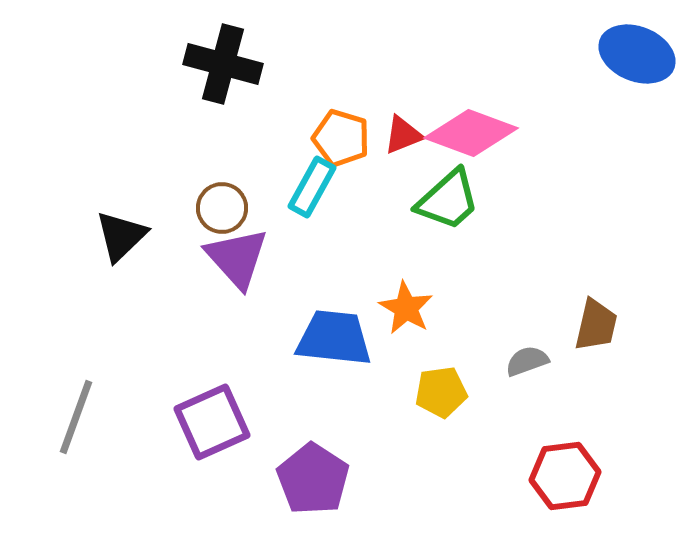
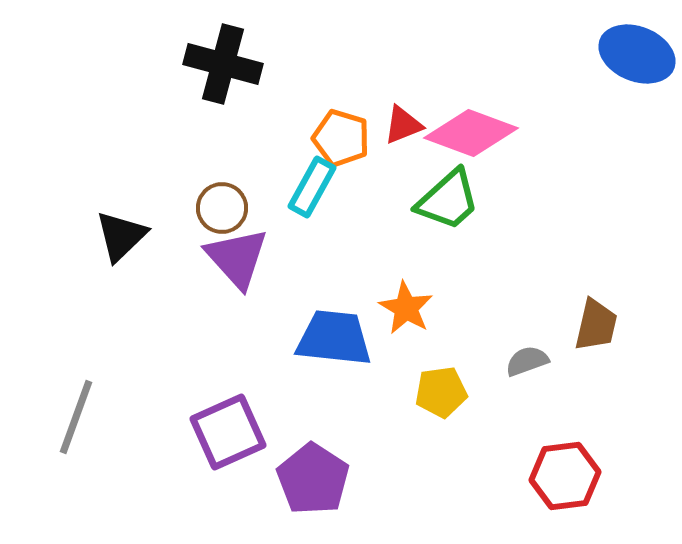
red triangle: moved 10 px up
purple square: moved 16 px right, 10 px down
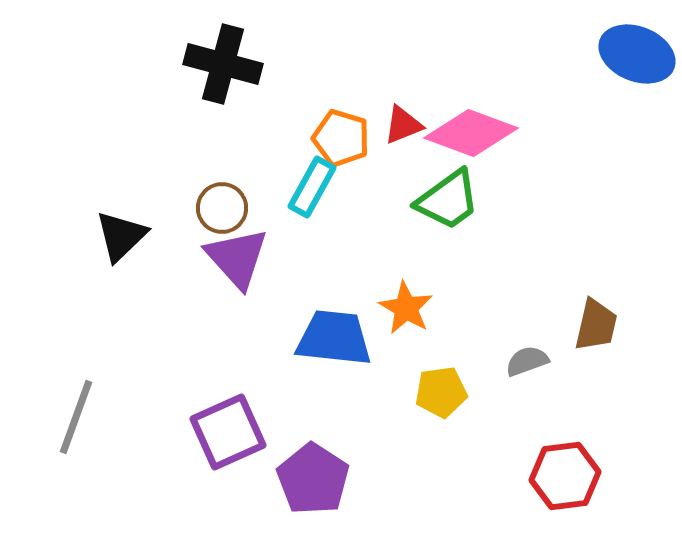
green trapezoid: rotated 6 degrees clockwise
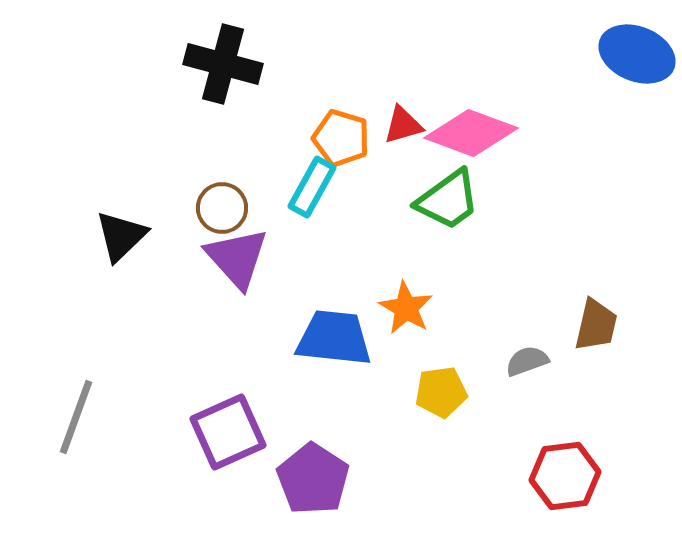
red triangle: rotated 6 degrees clockwise
